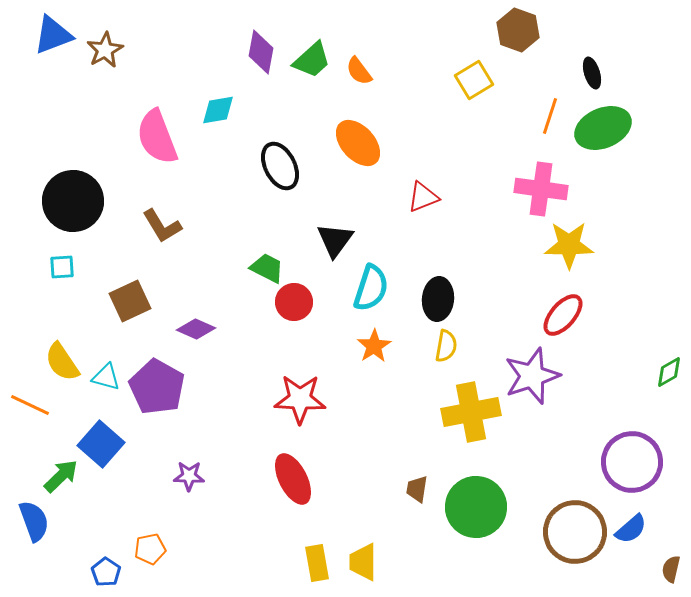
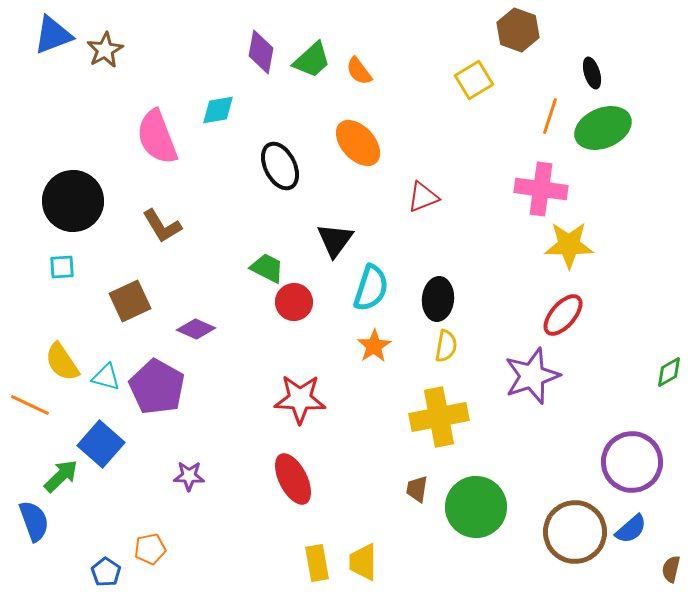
yellow cross at (471, 412): moved 32 px left, 5 px down
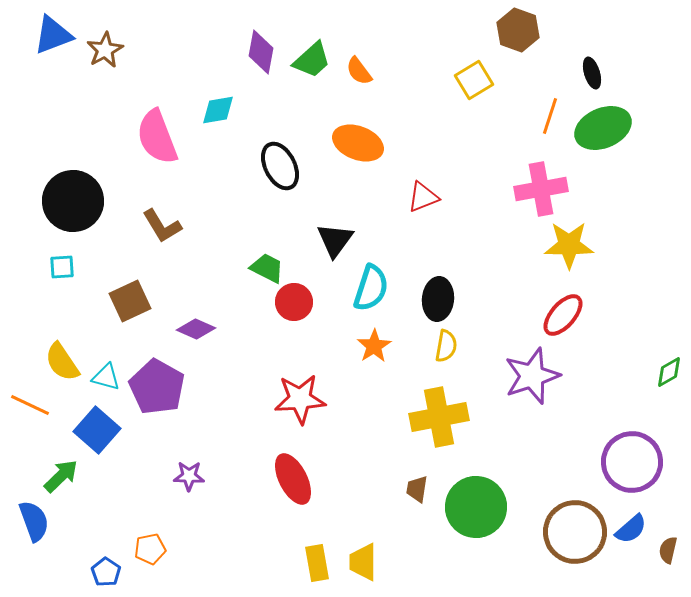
orange ellipse at (358, 143): rotated 27 degrees counterclockwise
pink cross at (541, 189): rotated 18 degrees counterclockwise
red star at (300, 399): rotated 6 degrees counterclockwise
blue square at (101, 444): moved 4 px left, 14 px up
brown semicircle at (671, 569): moved 3 px left, 19 px up
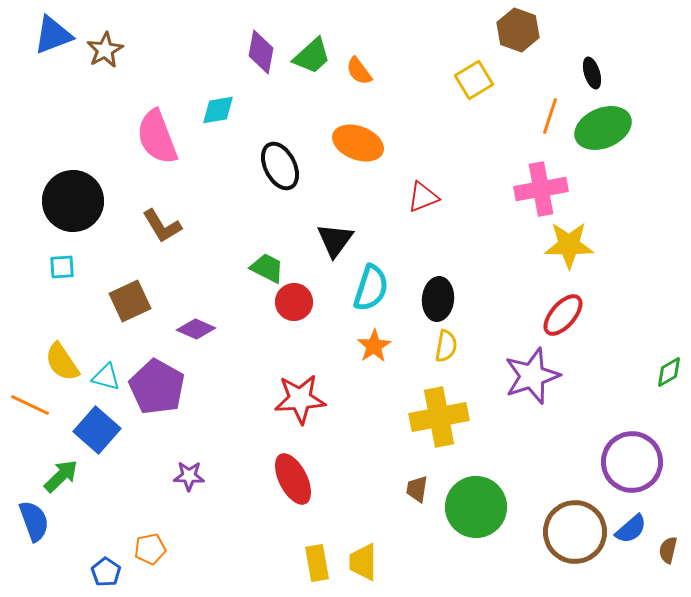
green trapezoid at (312, 60): moved 4 px up
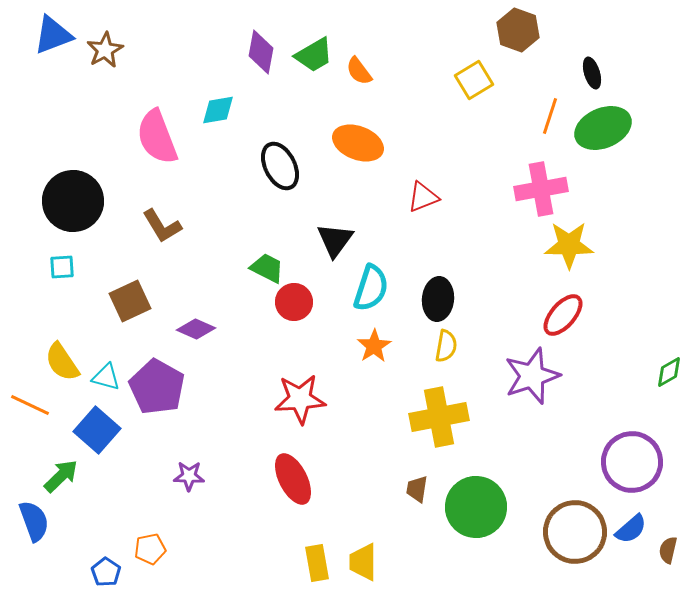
green trapezoid at (312, 56): moved 2 px right, 1 px up; rotated 12 degrees clockwise
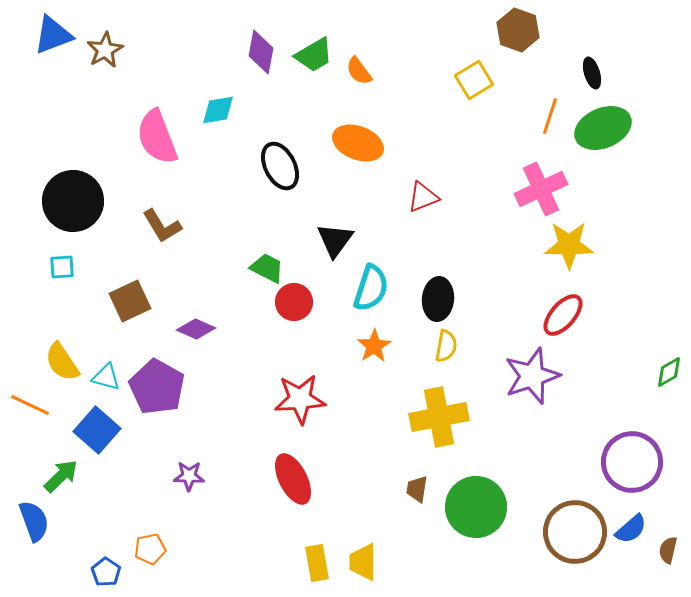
pink cross at (541, 189): rotated 15 degrees counterclockwise
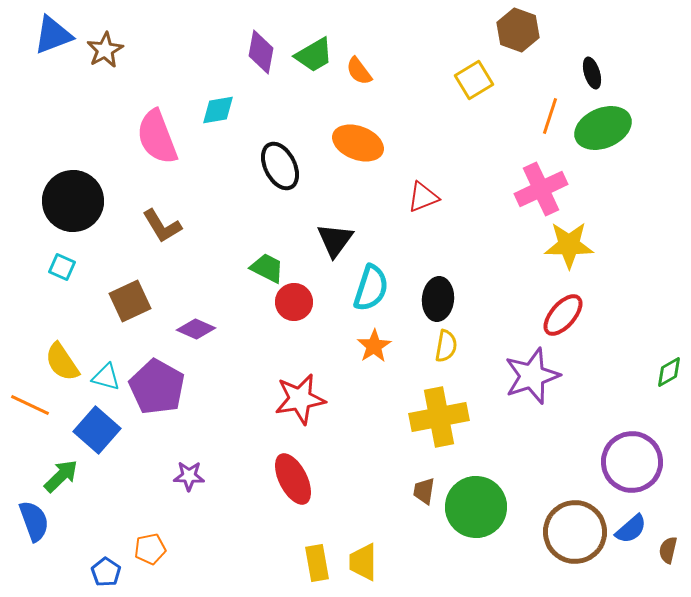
cyan square at (62, 267): rotated 28 degrees clockwise
red star at (300, 399): rotated 6 degrees counterclockwise
brown trapezoid at (417, 489): moved 7 px right, 2 px down
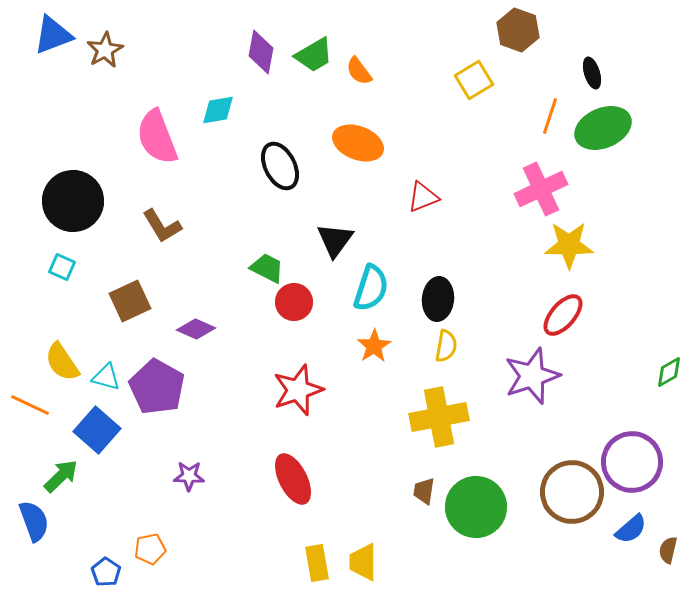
red star at (300, 399): moved 2 px left, 9 px up; rotated 9 degrees counterclockwise
brown circle at (575, 532): moved 3 px left, 40 px up
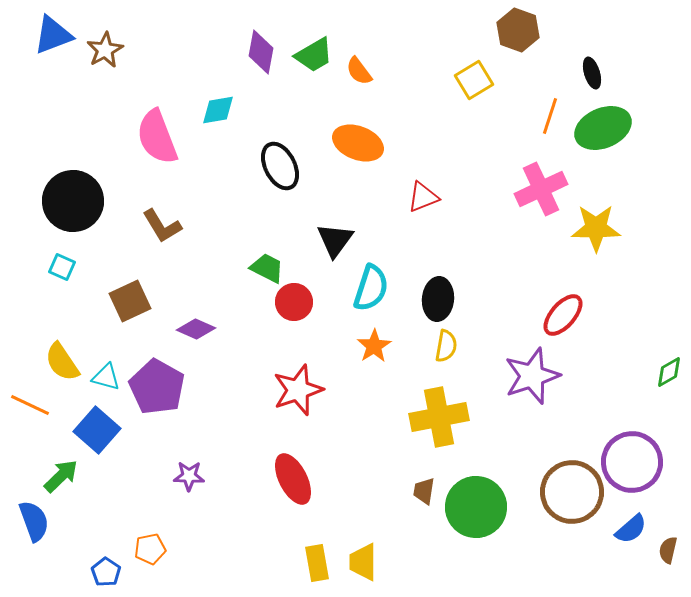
yellow star at (569, 245): moved 27 px right, 17 px up
